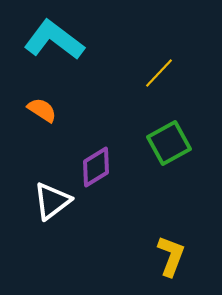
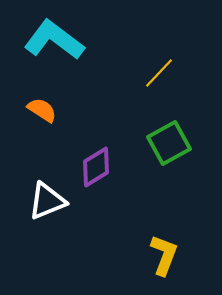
white triangle: moved 5 px left; rotated 15 degrees clockwise
yellow L-shape: moved 7 px left, 1 px up
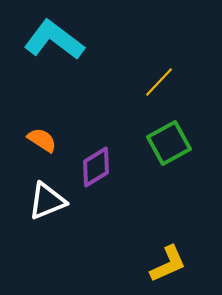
yellow line: moved 9 px down
orange semicircle: moved 30 px down
yellow L-shape: moved 4 px right, 9 px down; rotated 45 degrees clockwise
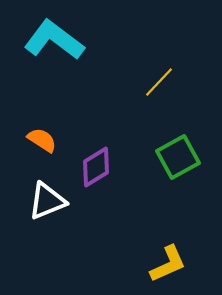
green square: moved 9 px right, 14 px down
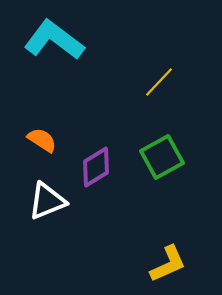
green square: moved 16 px left
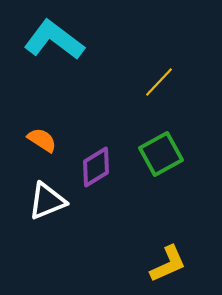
green square: moved 1 px left, 3 px up
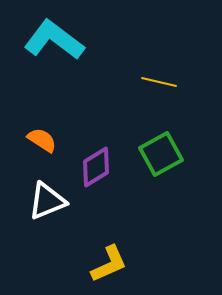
yellow line: rotated 60 degrees clockwise
yellow L-shape: moved 59 px left
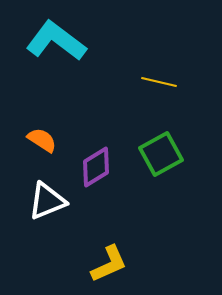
cyan L-shape: moved 2 px right, 1 px down
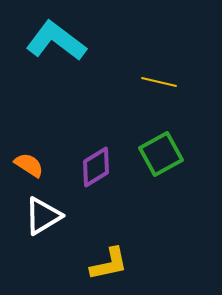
orange semicircle: moved 13 px left, 25 px down
white triangle: moved 4 px left, 15 px down; rotated 9 degrees counterclockwise
yellow L-shape: rotated 12 degrees clockwise
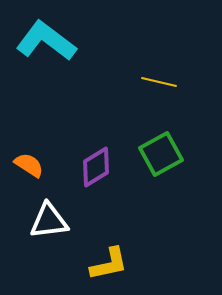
cyan L-shape: moved 10 px left
white triangle: moved 6 px right, 5 px down; rotated 24 degrees clockwise
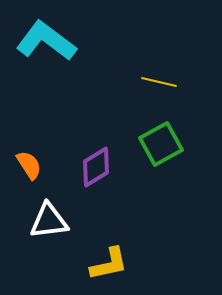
green square: moved 10 px up
orange semicircle: rotated 24 degrees clockwise
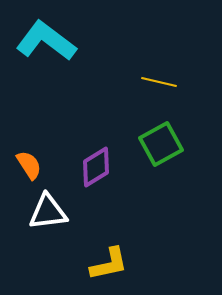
white triangle: moved 1 px left, 9 px up
